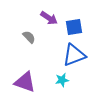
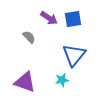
blue square: moved 1 px left, 8 px up
blue triangle: rotated 30 degrees counterclockwise
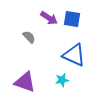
blue square: moved 1 px left; rotated 18 degrees clockwise
blue triangle: rotated 45 degrees counterclockwise
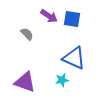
purple arrow: moved 2 px up
gray semicircle: moved 2 px left, 3 px up
blue triangle: moved 3 px down
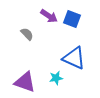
blue square: rotated 12 degrees clockwise
cyan star: moved 6 px left, 2 px up
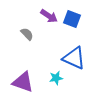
purple triangle: moved 2 px left
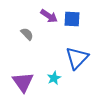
blue square: rotated 18 degrees counterclockwise
blue triangle: moved 3 px right; rotated 50 degrees clockwise
cyan star: moved 2 px left; rotated 16 degrees counterclockwise
purple triangle: rotated 35 degrees clockwise
